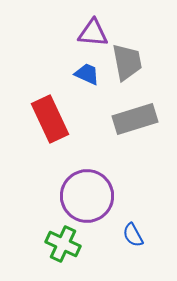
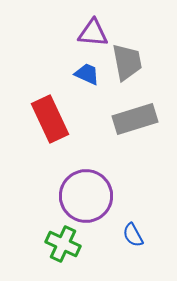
purple circle: moved 1 px left
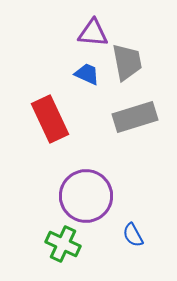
gray rectangle: moved 2 px up
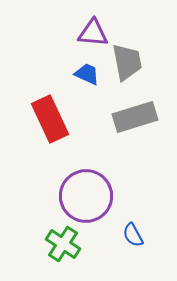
green cross: rotated 8 degrees clockwise
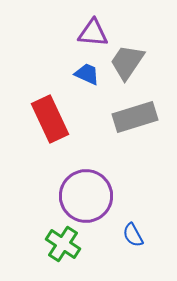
gray trapezoid: rotated 135 degrees counterclockwise
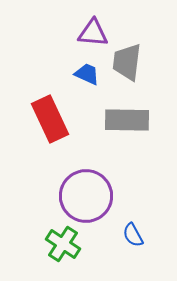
gray trapezoid: rotated 27 degrees counterclockwise
gray rectangle: moved 8 px left, 3 px down; rotated 18 degrees clockwise
